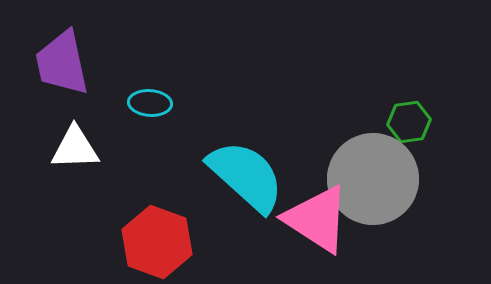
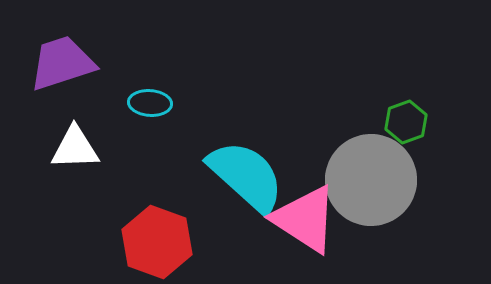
purple trapezoid: rotated 84 degrees clockwise
green hexagon: moved 3 px left; rotated 12 degrees counterclockwise
gray circle: moved 2 px left, 1 px down
pink triangle: moved 12 px left
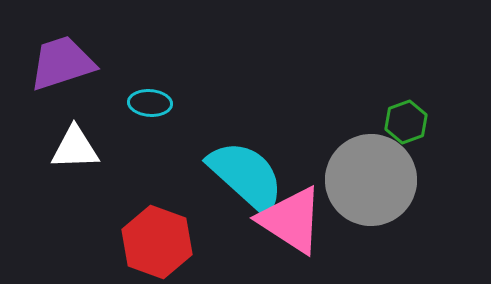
pink triangle: moved 14 px left, 1 px down
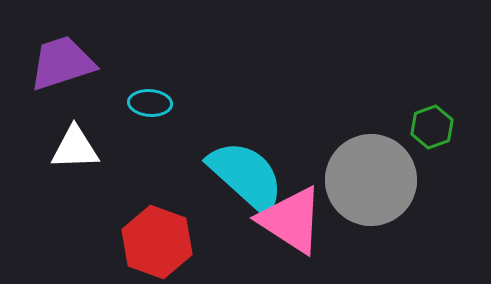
green hexagon: moved 26 px right, 5 px down
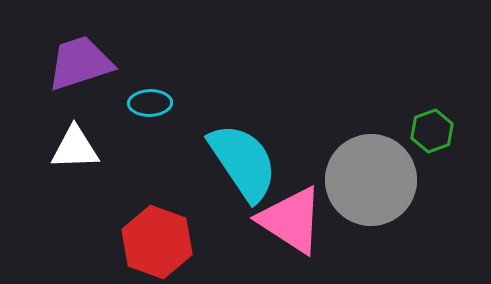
purple trapezoid: moved 18 px right
cyan ellipse: rotated 6 degrees counterclockwise
green hexagon: moved 4 px down
cyan semicircle: moved 3 px left, 14 px up; rotated 14 degrees clockwise
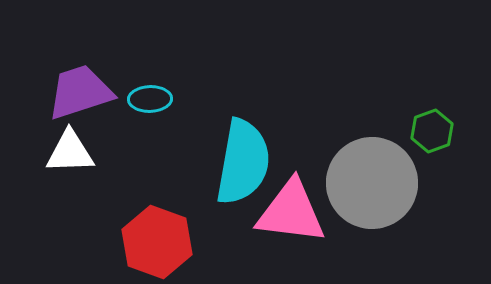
purple trapezoid: moved 29 px down
cyan ellipse: moved 4 px up
white triangle: moved 5 px left, 4 px down
cyan semicircle: rotated 44 degrees clockwise
gray circle: moved 1 px right, 3 px down
pink triangle: moved 8 px up; rotated 26 degrees counterclockwise
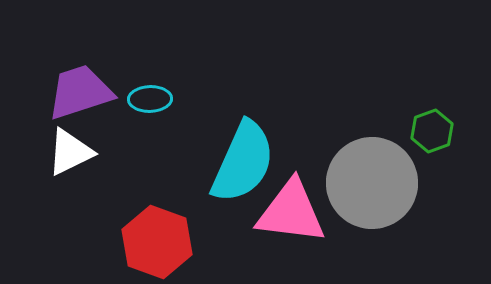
white triangle: rotated 24 degrees counterclockwise
cyan semicircle: rotated 14 degrees clockwise
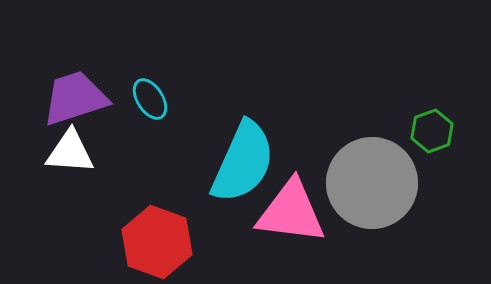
purple trapezoid: moved 5 px left, 6 px down
cyan ellipse: rotated 60 degrees clockwise
white triangle: rotated 30 degrees clockwise
